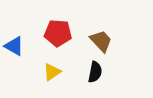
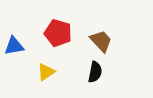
red pentagon: rotated 12 degrees clockwise
blue triangle: rotated 40 degrees counterclockwise
yellow triangle: moved 6 px left
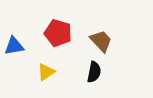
black semicircle: moved 1 px left
